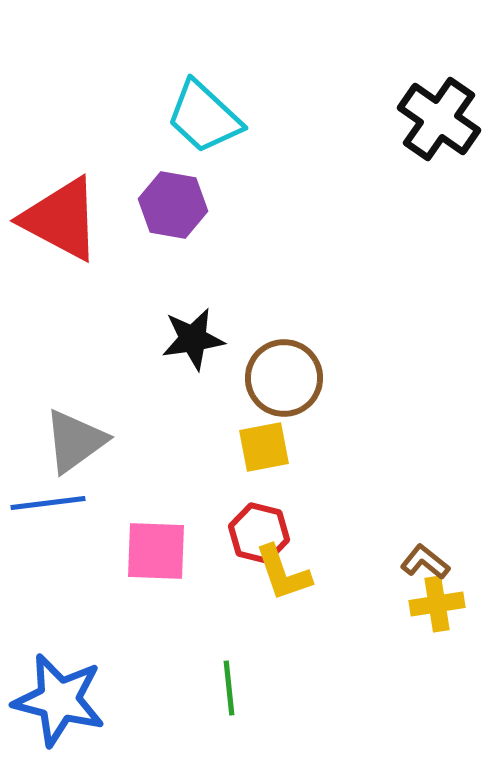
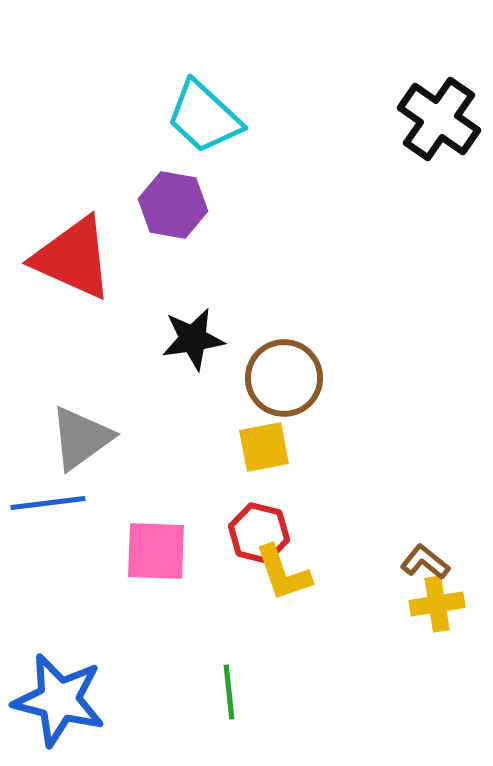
red triangle: moved 12 px right, 39 px down; rotated 4 degrees counterclockwise
gray triangle: moved 6 px right, 3 px up
green line: moved 4 px down
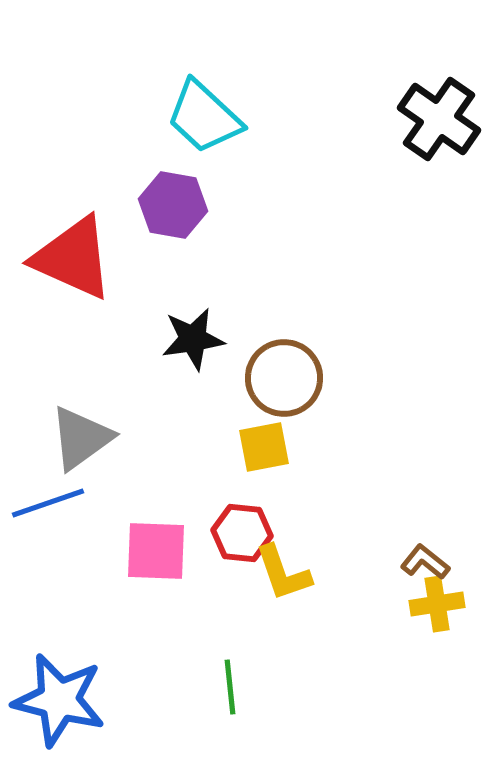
blue line: rotated 12 degrees counterclockwise
red hexagon: moved 17 px left; rotated 8 degrees counterclockwise
green line: moved 1 px right, 5 px up
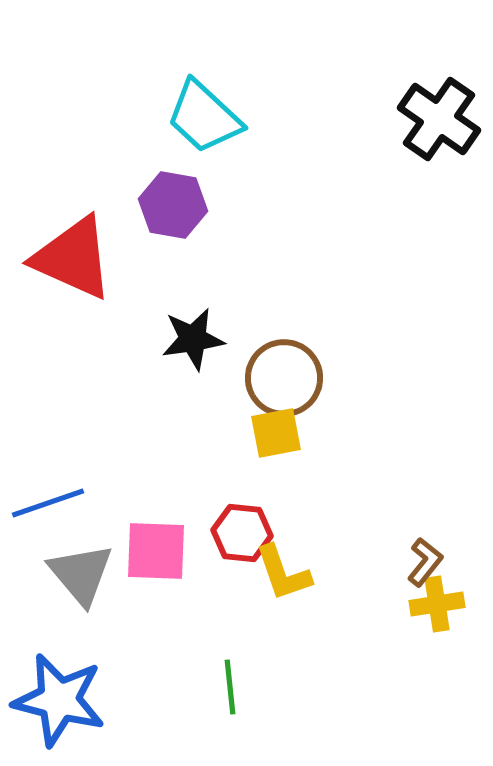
gray triangle: moved 136 px down; rotated 34 degrees counterclockwise
yellow square: moved 12 px right, 14 px up
brown L-shape: rotated 90 degrees clockwise
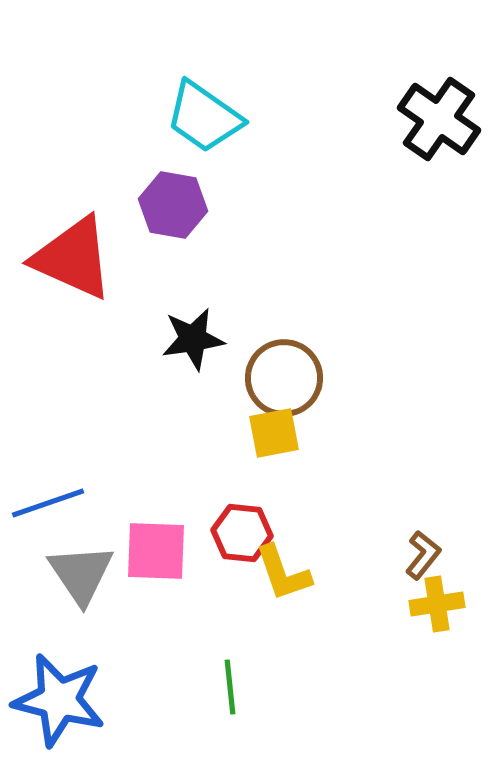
cyan trapezoid: rotated 8 degrees counterclockwise
yellow square: moved 2 px left
brown L-shape: moved 2 px left, 7 px up
gray triangle: rotated 6 degrees clockwise
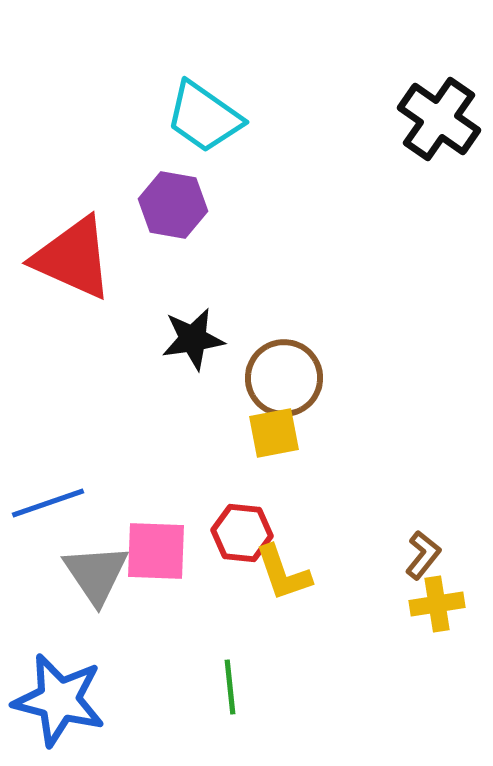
gray triangle: moved 15 px right
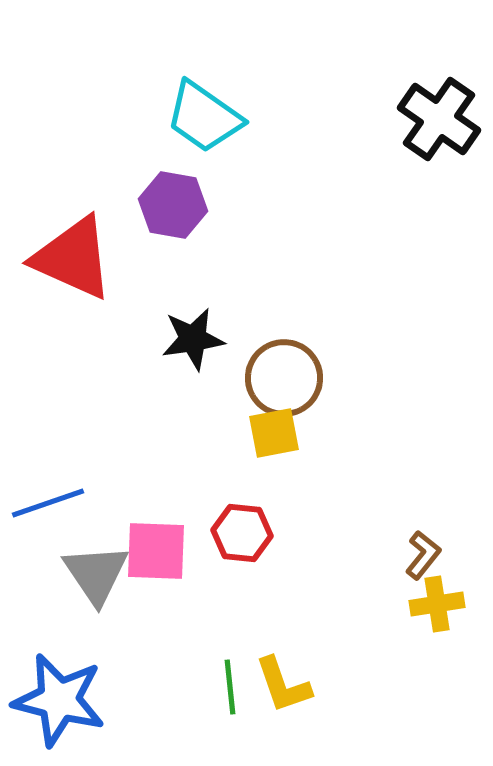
yellow L-shape: moved 112 px down
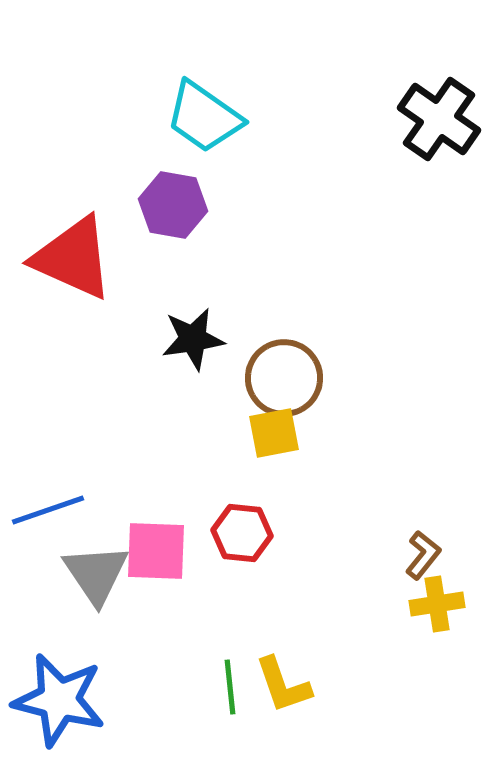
blue line: moved 7 px down
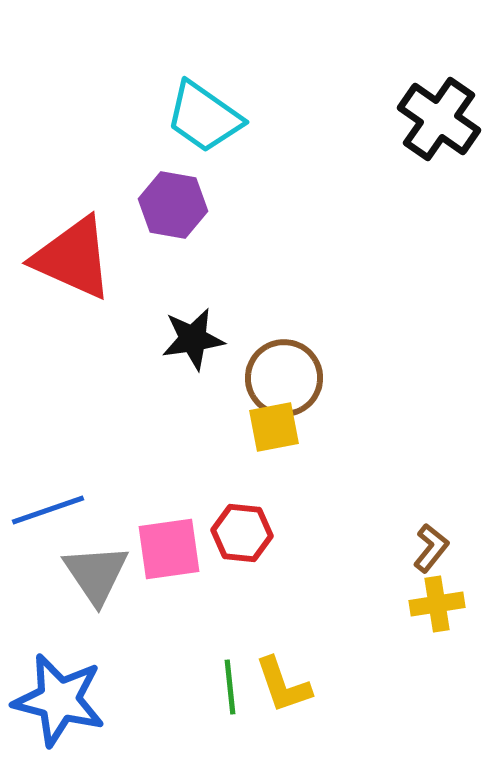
yellow square: moved 6 px up
pink square: moved 13 px right, 2 px up; rotated 10 degrees counterclockwise
brown L-shape: moved 8 px right, 7 px up
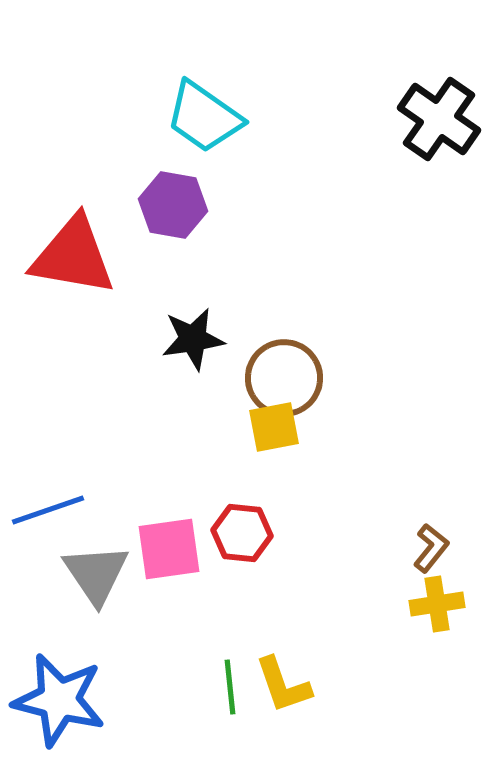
red triangle: moved 2 px up; rotated 14 degrees counterclockwise
